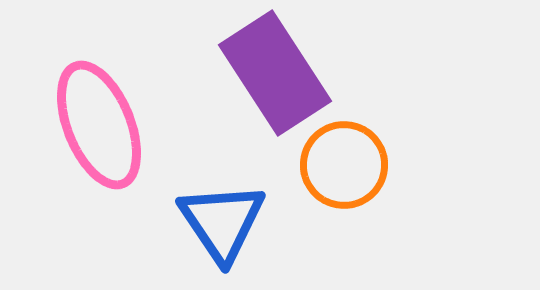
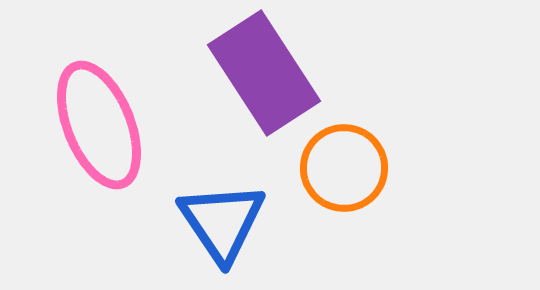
purple rectangle: moved 11 px left
orange circle: moved 3 px down
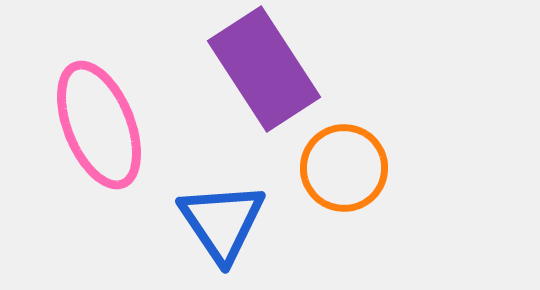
purple rectangle: moved 4 px up
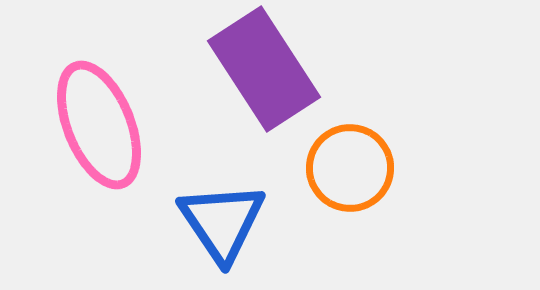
orange circle: moved 6 px right
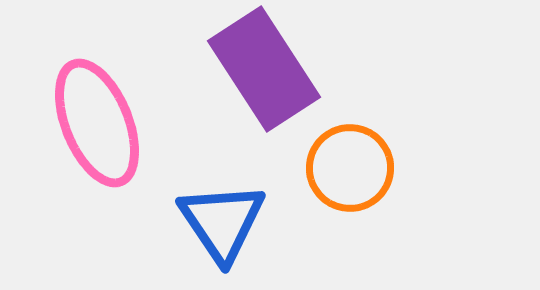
pink ellipse: moved 2 px left, 2 px up
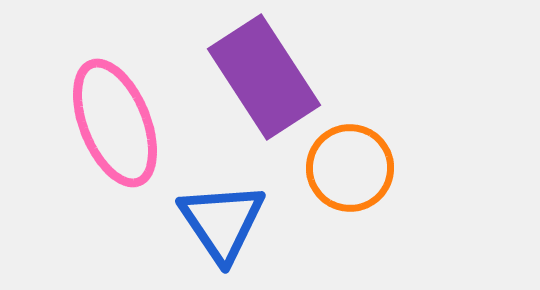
purple rectangle: moved 8 px down
pink ellipse: moved 18 px right
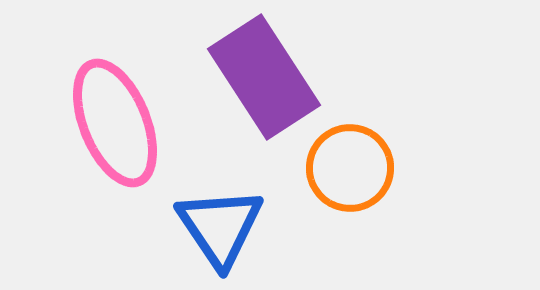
blue triangle: moved 2 px left, 5 px down
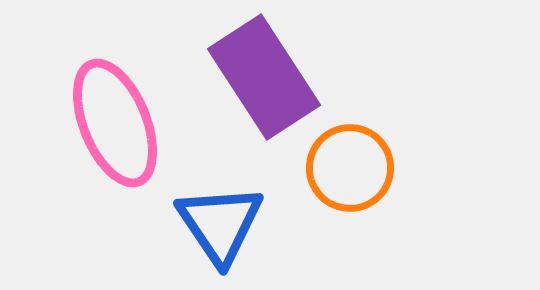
blue triangle: moved 3 px up
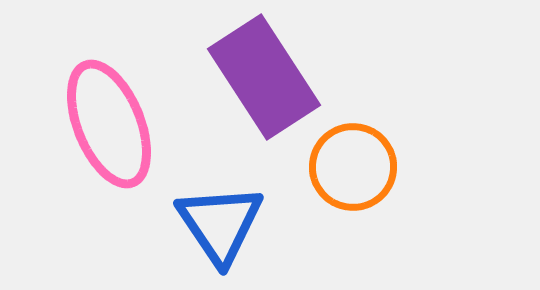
pink ellipse: moved 6 px left, 1 px down
orange circle: moved 3 px right, 1 px up
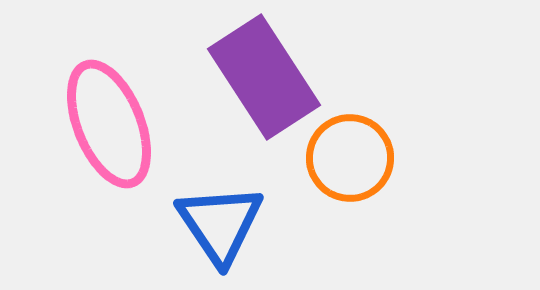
orange circle: moved 3 px left, 9 px up
